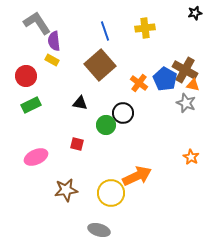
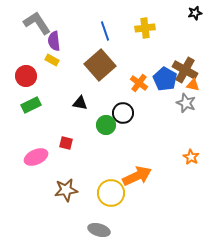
red square: moved 11 px left, 1 px up
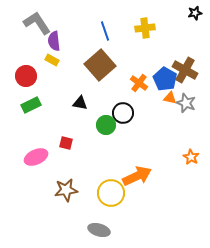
orange triangle: moved 23 px left, 13 px down
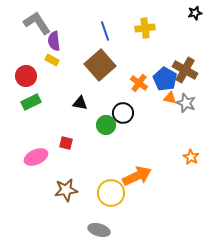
green rectangle: moved 3 px up
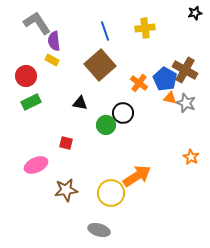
pink ellipse: moved 8 px down
orange arrow: rotated 8 degrees counterclockwise
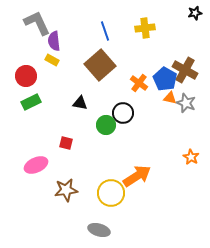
gray L-shape: rotated 8 degrees clockwise
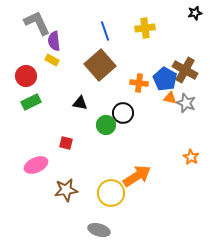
orange cross: rotated 30 degrees counterclockwise
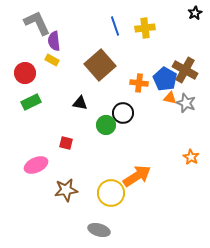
black star: rotated 16 degrees counterclockwise
blue line: moved 10 px right, 5 px up
red circle: moved 1 px left, 3 px up
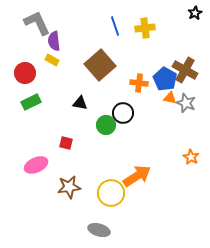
brown star: moved 3 px right, 3 px up
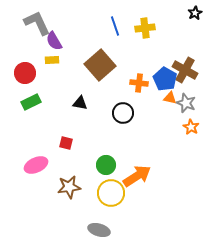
purple semicircle: rotated 24 degrees counterclockwise
yellow rectangle: rotated 32 degrees counterclockwise
green circle: moved 40 px down
orange star: moved 30 px up
